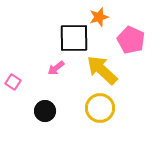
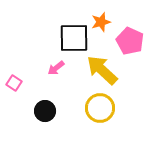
orange star: moved 2 px right, 5 px down
pink pentagon: moved 1 px left, 1 px down
pink square: moved 1 px right, 1 px down
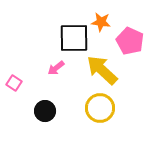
orange star: rotated 24 degrees clockwise
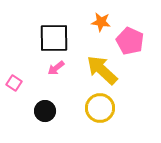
black square: moved 20 px left
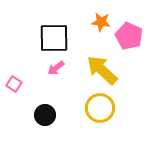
pink pentagon: moved 1 px left, 5 px up
pink square: moved 1 px down
black circle: moved 4 px down
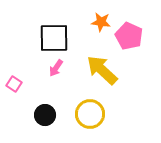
pink arrow: rotated 18 degrees counterclockwise
yellow circle: moved 10 px left, 6 px down
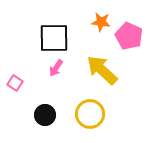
pink square: moved 1 px right, 1 px up
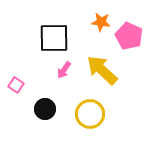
pink arrow: moved 8 px right, 2 px down
pink square: moved 1 px right, 2 px down
black circle: moved 6 px up
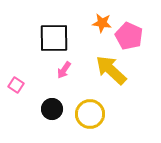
orange star: moved 1 px right, 1 px down
yellow arrow: moved 9 px right
black circle: moved 7 px right
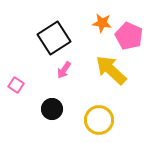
black square: rotated 32 degrees counterclockwise
yellow circle: moved 9 px right, 6 px down
